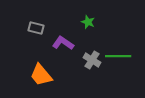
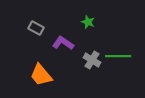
gray rectangle: rotated 14 degrees clockwise
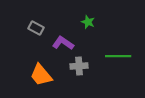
gray cross: moved 13 px left, 6 px down; rotated 36 degrees counterclockwise
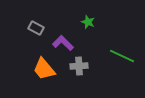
purple L-shape: rotated 10 degrees clockwise
green line: moved 4 px right; rotated 25 degrees clockwise
orange trapezoid: moved 3 px right, 6 px up
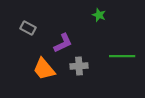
green star: moved 11 px right, 7 px up
gray rectangle: moved 8 px left
purple L-shape: rotated 110 degrees clockwise
green line: rotated 25 degrees counterclockwise
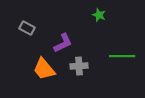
gray rectangle: moved 1 px left
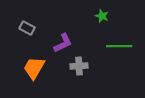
green star: moved 3 px right, 1 px down
green line: moved 3 px left, 10 px up
orange trapezoid: moved 10 px left, 1 px up; rotated 70 degrees clockwise
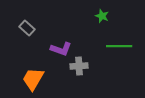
gray rectangle: rotated 14 degrees clockwise
purple L-shape: moved 2 px left, 6 px down; rotated 45 degrees clockwise
orange trapezoid: moved 1 px left, 11 px down
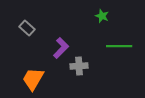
purple L-shape: moved 1 px up; rotated 65 degrees counterclockwise
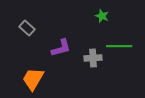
purple L-shape: rotated 30 degrees clockwise
gray cross: moved 14 px right, 8 px up
